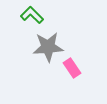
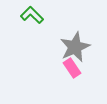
gray star: moved 27 px right; rotated 20 degrees counterclockwise
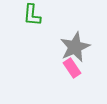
green L-shape: rotated 130 degrees counterclockwise
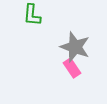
gray star: rotated 28 degrees counterclockwise
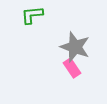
green L-shape: rotated 80 degrees clockwise
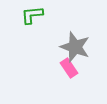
pink rectangle: moved 3 px left
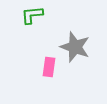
pink rectangle: moved 20 px left, 1 px up; rotated 42 degrees clockwise
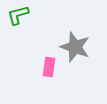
green L-shape: moved 14 px left; rotated 10 degrees counterclockwise
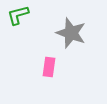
gray star: moved 4 px left, 14 px up
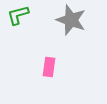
gray star: moved 13 px up
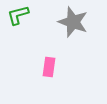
gray star: moved 2 px right, 2 px down
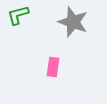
pink rectangle: moved 4 px right
